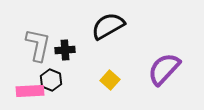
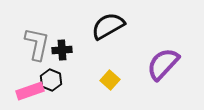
gray L-shape: moved 1 px left, 1 px up
black cross: moved 3 px left
purple semicircle: moved 1 px left, 5 px up
pink rectangle: rotated 16 degrees counterclockwise
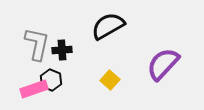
pink rectangle: moved 4 px right, 2 px up
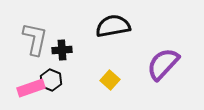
black semicircle: moved 5 px right; rotated 20 degrees clockwise
gray L-shape: moved 2 px left, 5 px up
pink rectangle: moved 3 px left, 1 px up
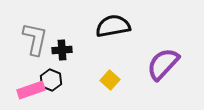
pink rectangle: moved 2 px down
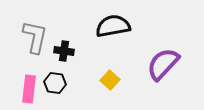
gray L-shape: moved 2 px up
black cross: moved 2 px right, 1 px down; rotated 12 degrees clockwise
black hexagon: moved 4 px right, 3 px down; rotated 15 degrees counterclockwise
pink rectangle: moved 2 px left, 1 px up; rotated 64 degrees counterclockwise
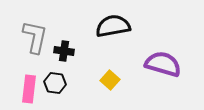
purple semicircle: rotated 63 degrees clockwise
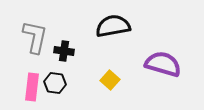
pink rectangle: moved 3 px right, 2 px up
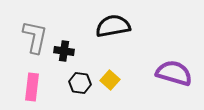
purple semicircle: moved 11 px right, 9 px down
black hexagon: moved 25 px right
